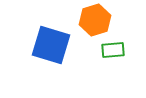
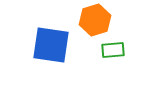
blue square: rotated 9 degrees counterclockwise
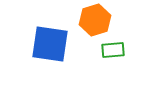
blue square: moved 1 px left, 1 px up
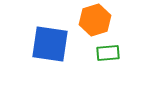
green rectangle: moved 5 px left, 3 px down
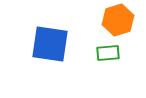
orange hexagon: moved 23 px right
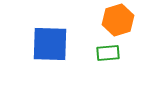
blue square: rotated 6 degrees counterclockwise
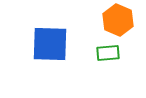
orange hexagon: rotated 20 degrees counterclockwise
